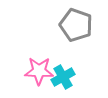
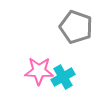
gray pentagon: moved 2 px down
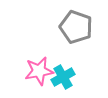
pink star: rotated 12 degrees counterclockwise
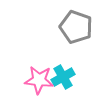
pink star: moved 9 px down; rotated 16 degrees clockwise
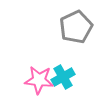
gray pentagon: rotated 28 degrees clockwise
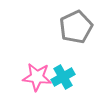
pink star: moved 2 px left, 3 px up
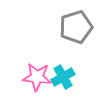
gray pentagon: rotated 8 degrees clockwise
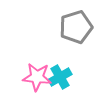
cyan cross: moved 3 px left
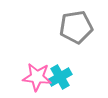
gray pentagon: rotated 8 degrees clockwise
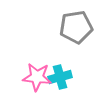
cyan cross: rotated 15 degrees clockwise
